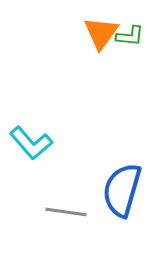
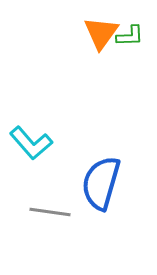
green L-shape: rotated 8 degrees counterclockwise
blue semicircle: moved 21 px left, 7 px up
gray line: moved 16 px left
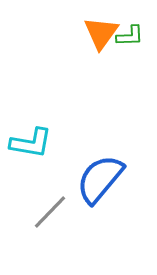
cyan L-shape: rotated 39 degrees counterclockwise
blue semicircle: moved 1 px left, 4 px up; rotated 24 degrees clockwise
gray line: rotated 54 degrees counterclockwise
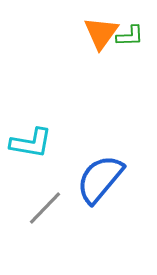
gray line: moved 5 px left, 4 px up
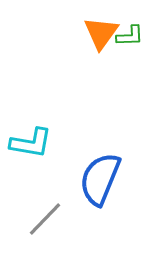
blue semicircle: rotated 18 degrees counterclockwise
gray line: moved 11 px down
